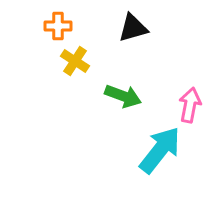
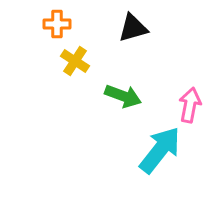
orange cross: moved 1 px left, 2 px up
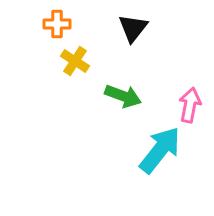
black triangle: rotated 36 degrees counterclockwise
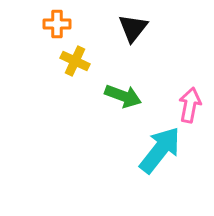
yellow cross: rotated 8 degrees counterclockwise
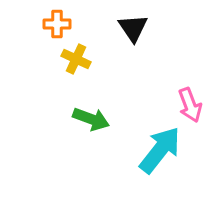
black triangle: rotated 12 degrees counterclockwise
yellow cross: moved 1 px right, 2 px up
green arrow: moved 32 px left, 23 px down
pink arrow: rotated 148 degrees clockwise
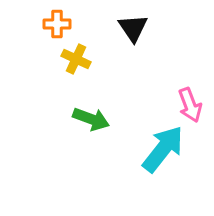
cyan arrow: moved 3 px right, 1 px up
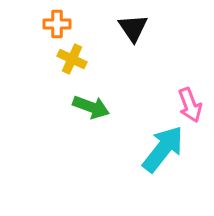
yellow cross: moved 4 px left
green arrow: moved 12 px up
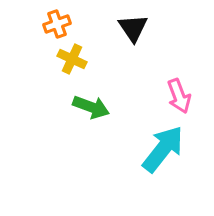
orange cross: rotated 20 degrees counterclockwise
pink arrow: moved 11 px left, 9 px up
